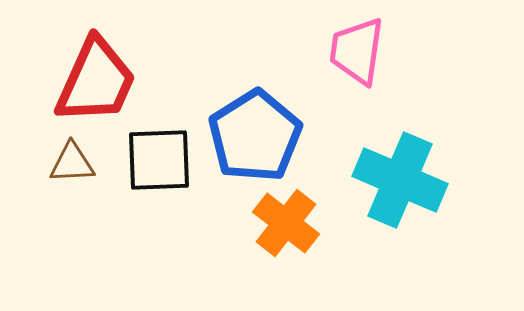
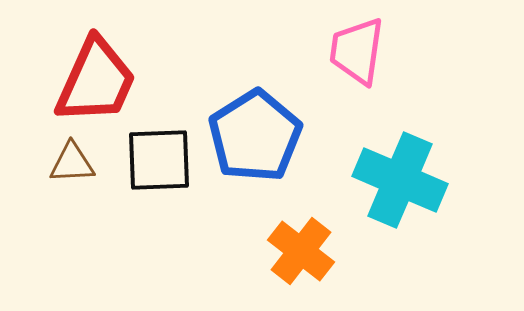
orange cross: moved 15 px right, 28 px down
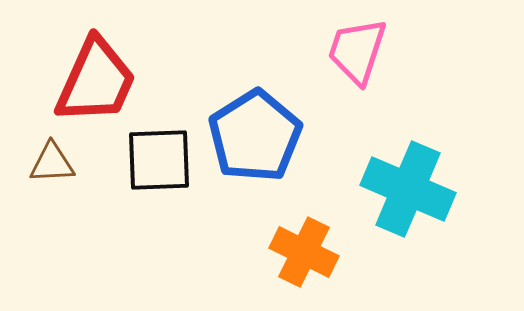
pink trapezoid: rotated 10 degrees clockwise
brown triangle: moved 20 px left
cyan cross: moved 8 px right, 9 px down
orange cross: moved 3 px right, 1 px down; rotated 12 degrees counterclockwise
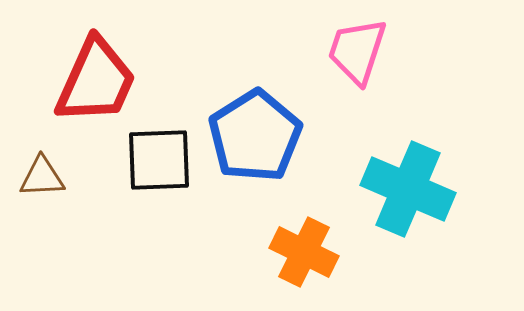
brown triangle: moved 10 px left, 14 px down
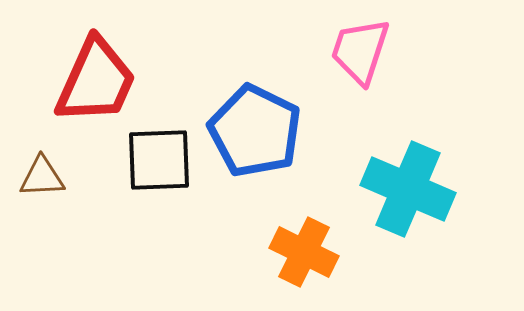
pink trapezoid: moved 3 px right
blue pentagon: moved 5 px up; rotated 14 degrees counterclockwise
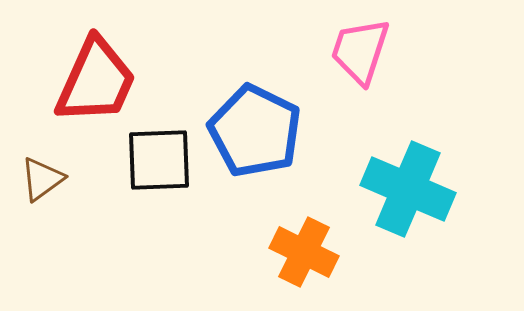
brown triangle: moved 2 px down; rotated 33 degrees counterclockwise
